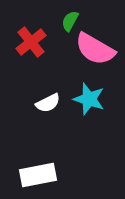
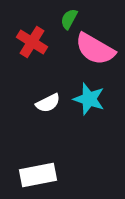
green semicircle: moved 1 px left, 2 px up
red cross: moved 1 px right; rotated 20 degrees counterclockwise
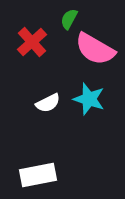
red cross: rotated 16 degrees clockwise
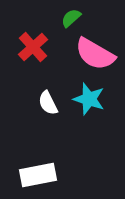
green semicircle: moved 2 px right, 1 px up; rotated 20 degrees clockwise
red cross: moved 1 px right, 5 px down
pink semicircle: moved 5 px down
white semicircle: rotated 90 degrees clockwise
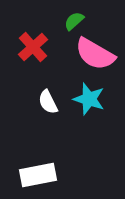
green semicircle: moved 3 px right, 3 px down
white semicircle: moved 1 px up
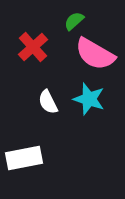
white rectangle: moved 14 px left, 17 px up
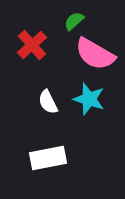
red cross: moved 1 px left, 2 px up
white rectangle: moved 24 px right
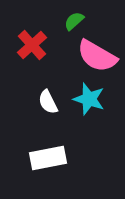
pink semicircle: moved 2 px right, 2 px down
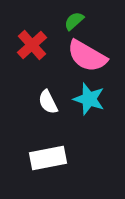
pink semicircle: moved 10 px left
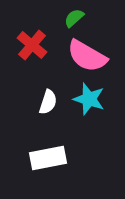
green semicircle: moved 3 px up
red cross: rotated 8 degrees counterclockwise
white semicircle: rotated 135 degrees counterclockwise
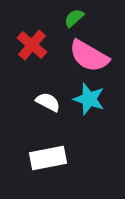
pink semicircle: moved 2 px right
white semicircle: rotated 80 degrees counterclockwise
